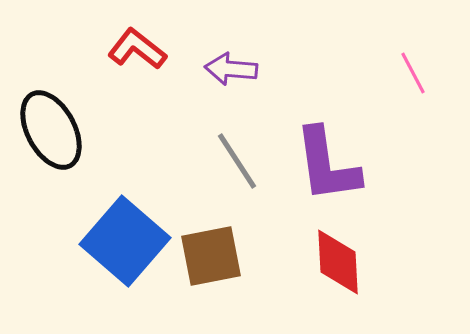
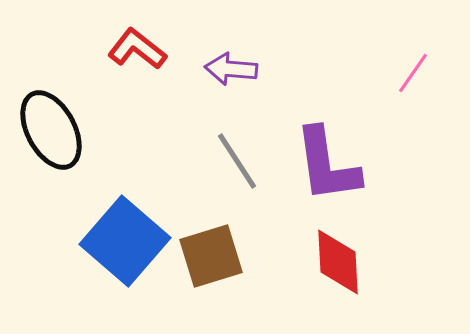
pink line: rotated 63 degrees clockwise
brown square: rotated 6 degrees counterclockwise
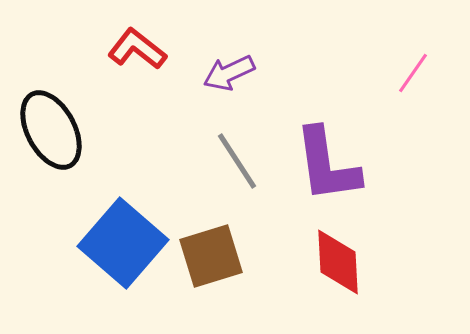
purple arrow: moved 2 px left, 4 px down; rotated 30 degrees counterclockwise
blue square: moved 2 px left, 2 px down
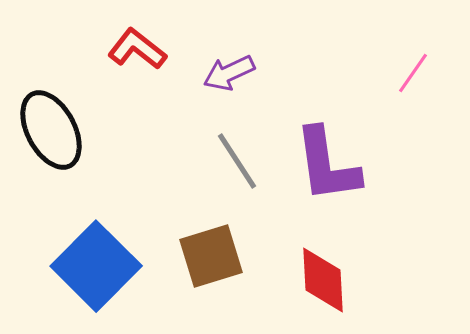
blue square: moved 27 px left, 23 px down; rotated 4 degrees clockwise
red diamond: moved 15 px left, 18 px down
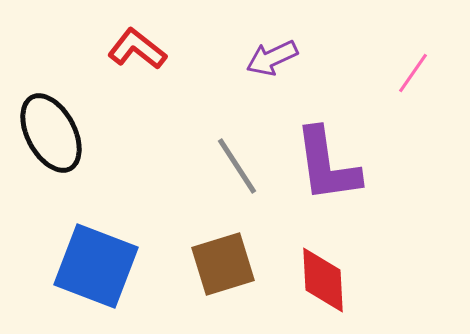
purple arrow: moved 43 px right, 15 px up
black ellipse: moved 3 px down
gray line: moved 5 px down
brown square: moved 12 px right, 8 px down
blue square: rotated 24 degrees counterclockwise
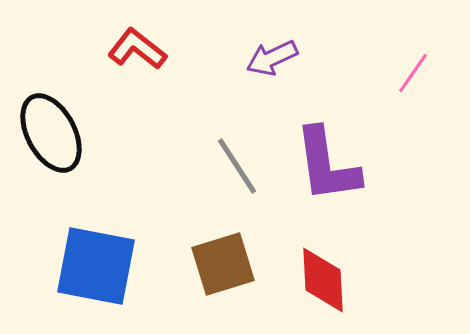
blue square: rotated 10 degrees counterclockwise
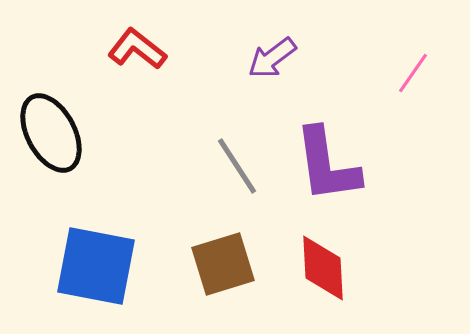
purple arrow: rotated 12 degrees counterclockwise
red diamond: moved 12 px up
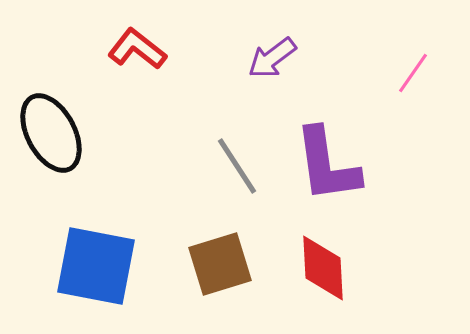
brown square: moved 3 px left
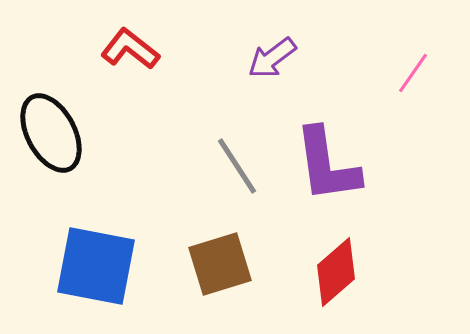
red L-shape: moved 7 px left
red diamond: moved 13 px right, 4 px down; rotated 52 degrees clockwise
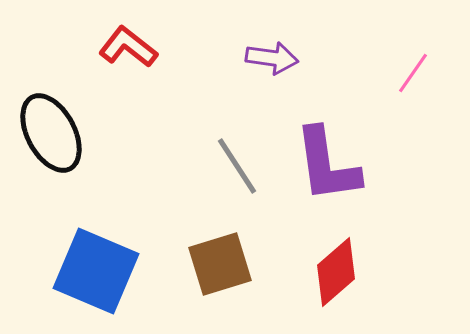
red L-shape: moved 2 px left, 2 px up
purple arrow: rotated 135 degrees counterclockwise
blue square: moved 5 px down; rotated 12 degrees clockwise
